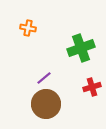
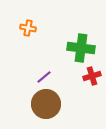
green cross: rotated 28 degrees clockwise
purple line: moved 1 px up
red cross: moved 11 px up
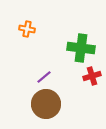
orange cross: moved 1 px left, 1 px down
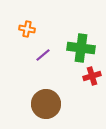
purple line: moved 1 px left, 22 px up
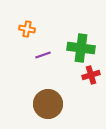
purple line: rotated 21 degrees clockwise
red cross: moved 1 px left, 1 px up
brown circle: moved 2 px right
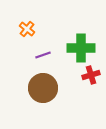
orange cross: rotated 28 degrees clockwise
green cross: rotated 8 degrees counterclockwise
brown circle: moved 5 px left, 16 px up
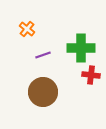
red cross: rotated 24 degrees clockwise
brown circle: moved 4 px down
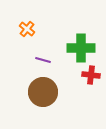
purple line: moved 5 px down; rotated 35 degrees clockwise
